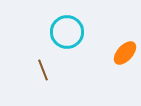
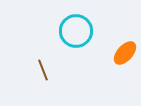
cyan circle: moved 9 px right, 1 px up
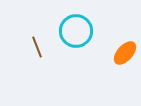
brown line: moved 6 px left, 23 px up
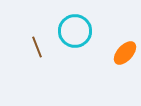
cyan circle: moved 1 px left
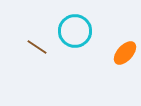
brown line: rotated 35 degrees counterclockwise
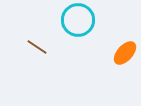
cyan circle: moved 3 px right, 11 px up
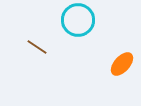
orange ellipse: moved 3 px left, 11 px down
